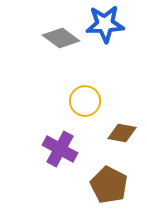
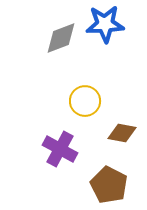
gray diamond: rotated 57 degrees counterclockwise
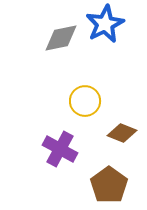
blue star: rotated 24 degrees counterclockwise
gray diamond: rotated 9 degrees clockwise
brown diamond: rotated 12 degrees clockwise
brown pentagon: rotated 9 degrees clockwise
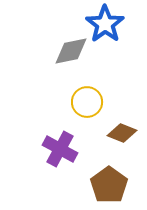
blue star: rotated 9 degrees counterclockwise
gray diamond: moved 10 px right, 13 px down
yellow circle: moved 2 px right, 1 px down
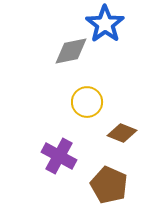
purple cross: moved 1 px left, 7 px down
brown pentagon: rotated 12 degrees counterclockwise
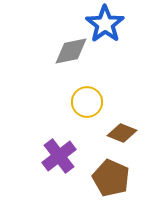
purple cross: rotated 24 degrees clockwise
brown pentagon: moved 2 px right, 7 px up
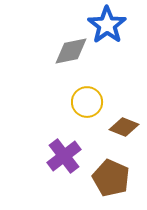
blue star: moved 2 px right, 1 px down
brown diamond: moved 2 px right, 6 px up
purple cross: moved 5 px right
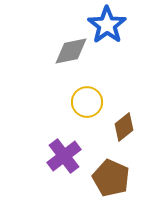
brown diamond: rotated 60 degrees counterclockwise
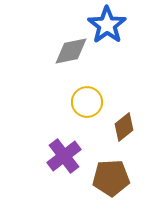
brown pentagon: rotated 27 degrees counterclockwise
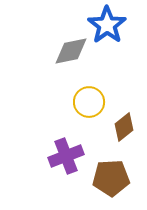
yellow circle: moved 2 px right
purple cross: moved 2 px right; rotated 16 degrees clockwise
